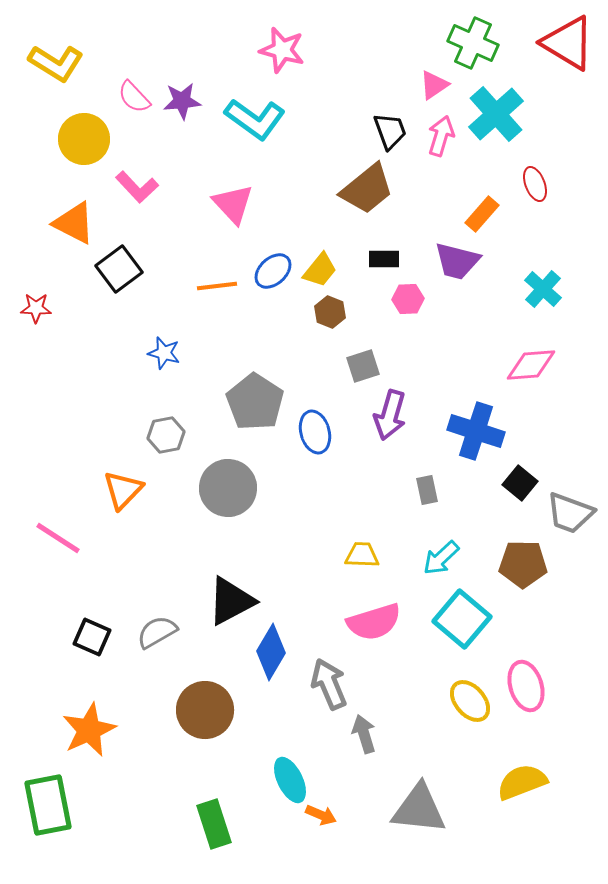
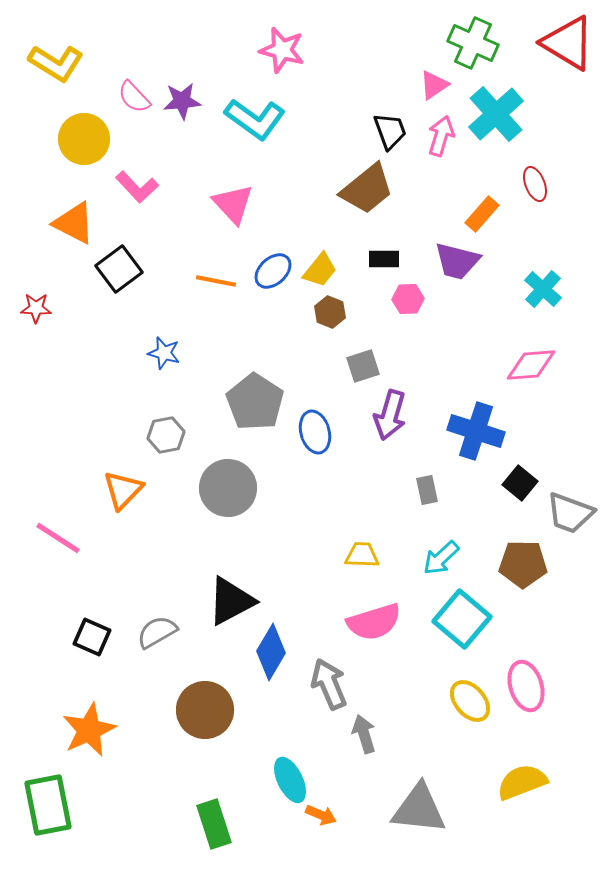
orange line at (217, 286): moved 1 px left, 5 px up; rotated 18 degrees clockwise
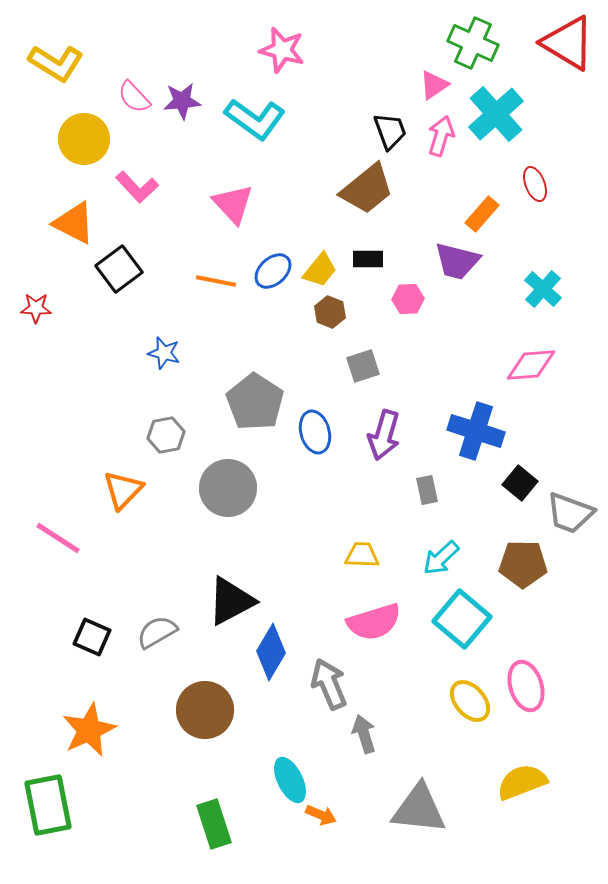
black rectangle at (384, 259): moved 16 px left
purple arrow at (390, 415): moved 6 px left, 20 px down
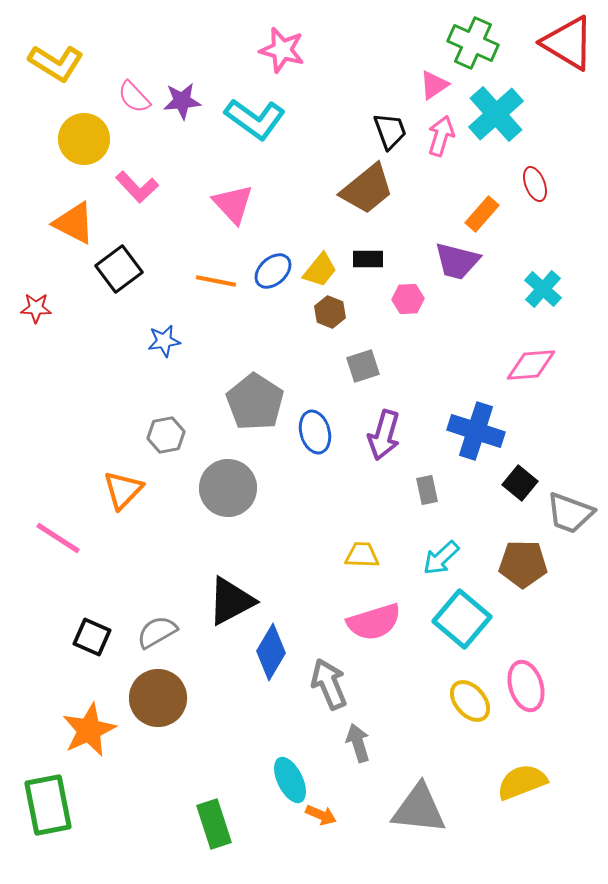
blue star at (164, 353): moved 12 px up; rotated 24 degrees counterclockwise
brown circle at (205, 710): moved 47 px left, 12 px up
gray arrow at (364, 734): moved 6 px left, 9 px down
